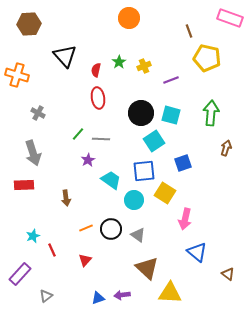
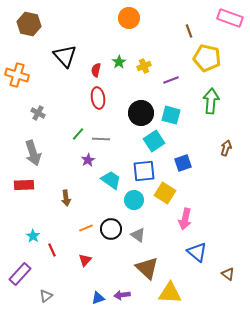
brown hexagon at (29, 24): rotated 15 degrees clockwise
green arrow at (211, 113): moved 12 px up
cyan star at (33, 236): rotated 16 degrees counterclockwise
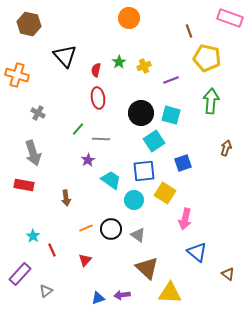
green line at (78, 134): moved 5 px up
red rectangle at (24, 185): rotated 12 degrees clockwise
gray triangle at (46, 296): moved 5 px up
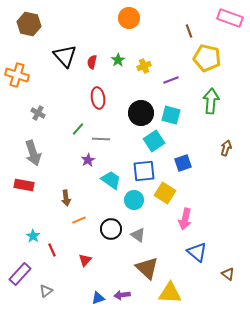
green star at (119, 62): moved 1 px left, 2 px up
red semicircle at (96, 70): moved 4 px left, 8 px up
orange line at (86, 228): moved 7 px left, 8 px up
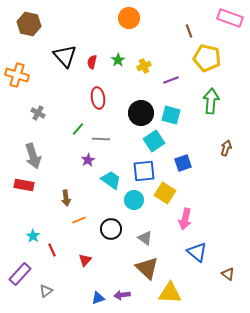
gray arrow at (33, 153): moved 3 px down
gray triangle at (138, 235): moved 7 px right, 3 px down
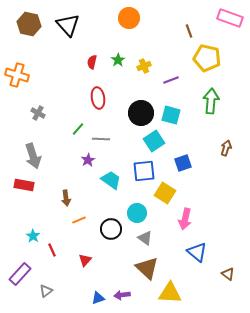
black triangle at (65, 56): moved 3 px right, 31 px up
cyan circle at (134, 200): moved 3 px right, 13 px down
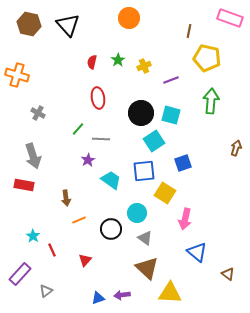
brown line at (189, 31): rotated 32 degrees clockwise
brown arrow at (226, 148): moved 10 px right
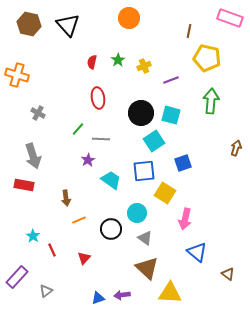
red triangle at (85, 260): moved 1 px left, 2 px up
purple rectangle at (20, 274): moved 3 px left, 3 px down
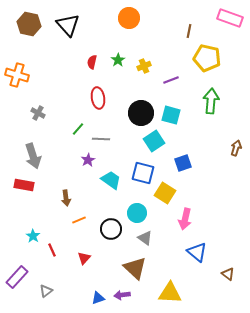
blue square at (144, 171): moved 1 px left, 2 px down; rotated 20 degrees clockwise
brown triangle at (147, 268): moved 12 px left
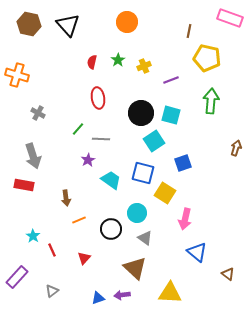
orange circle at (129, 18): moved 2 px left, 4 px down
gray triangle at (46, 291): moved 6 px right
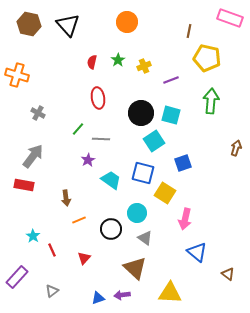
gray arrow at (33, 156): rotated 125 degrees counterclockwise
